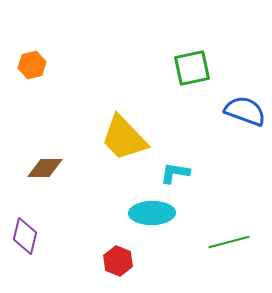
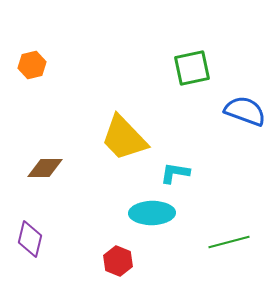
purple diamond: moved 5 px right, 3 px down
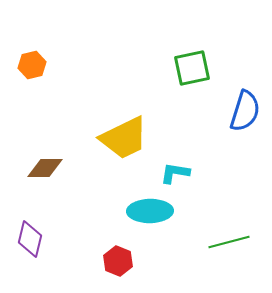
blue semicircle: rotated 87 degrees clockwise
yellow trapezoid: rotated 72 degrees counterclockwise
cyan ellipse: moved 2 px left, 2 px up
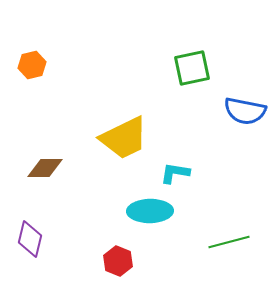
blue semicircle: rotated 84 degrees clockwise
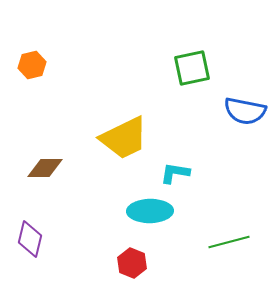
red hexagon: moved 14 px right, 2 px down
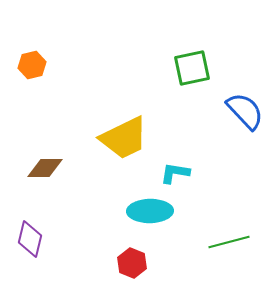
blue semicircle: rotated 144 degrees counterclockwise
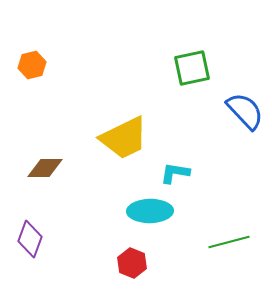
purple diamond: rotated 6 degrees clockwise
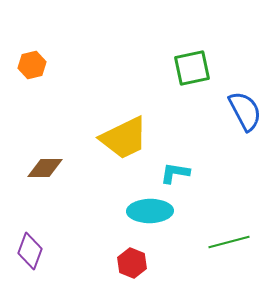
blue semicircle: rotated 15 degrees clockwise
purple diamond: moved 12 px down
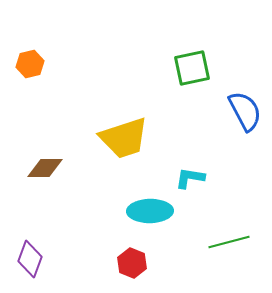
orange hexagon: moved 2 px left, 1 px up
yellow trapezoid: rotated 8 degrees clockwise
cyan L-shape: moved 15 px right, 5 px down
purple diamond: moved 8 px down
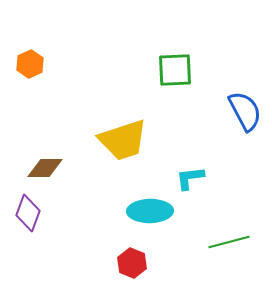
orange hexagon: rotated 12 degrees counterclockwise
green square: moved 17 px left, 2 px down; rotated 9 degrees clockwise
yellow trapezoid: moved 1 px left, 2 px down
cyan L-shape: rotated 16 degrees counterclockwise
purple diamond: moved 2 px left, 46 px up
